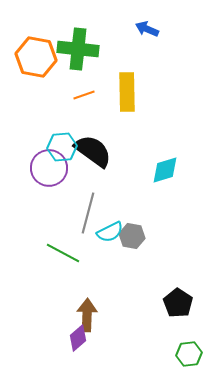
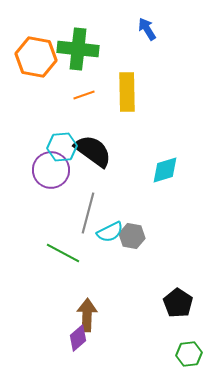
blue arrow: rotated 35 degrees clockwise
purple circle: moved 2 px right, 2 px down
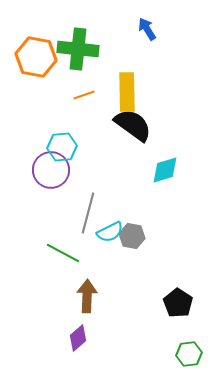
black semicircle: moved 40 px right, 26 px up
brown arrow: moved 19 px up
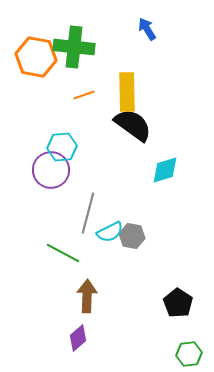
green cross: moved 4 px left, 2 px up
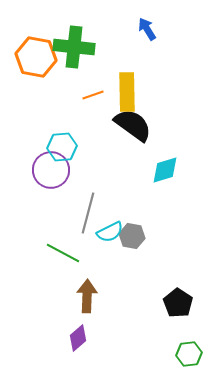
orange line: moved 9 px right
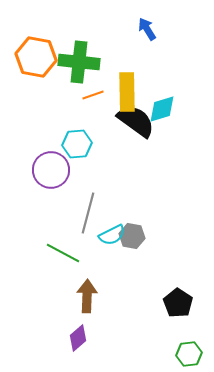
green cross: moved 5 px right, 15 px down
black semicircle: moved 3 px right, 4 px up
cyan hexagon: moved 15 px right, 3 px up
cyan diamond: moved 3 px left, 61 px up
cyan semicircle: moved 2 px right, 3 px down
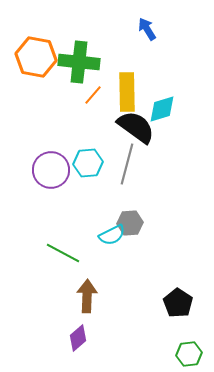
orange line: rotated 30 degrees counterclockwise
black semicircle: moved 6 px down
cyan hexagon: moved 11 px right, 19 px down
gray line: moved 39 px right, 49 px up
gray hexagon: moved 2 px left, 13 px up; rotated 15 degrees counterclockwise
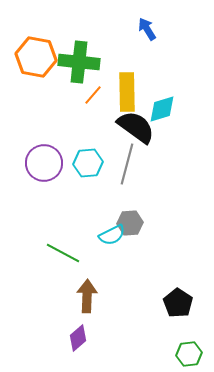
purple circle: moved 7 px left, 7 px up
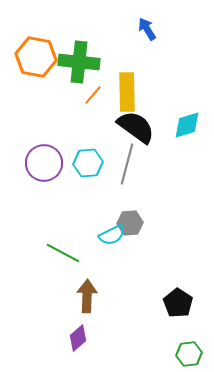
cyan diamond: moved 25 px right, 16 px down
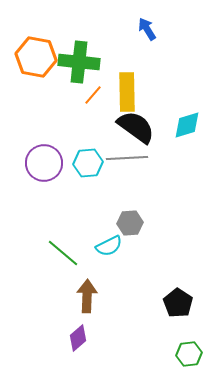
gray line: moved 6 px up; rotated 72 degrees clockwise
cyan semicircle: moved 3 px left, 11 px down
green line: rotated 12 degrees clockwise
